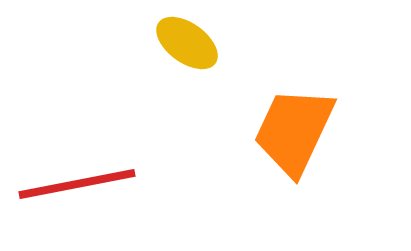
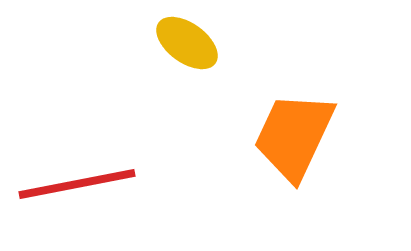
orange trapezoid: moved 5 px down
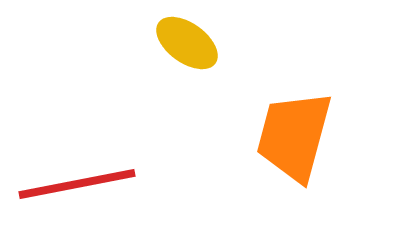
orange trapezoid: rotated 10 degrees counterclockwise
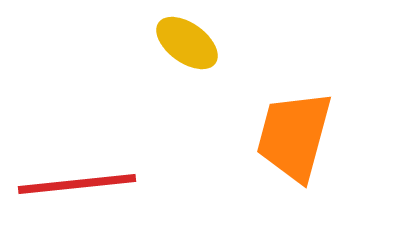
red line: rotated 5 degrees clockwise
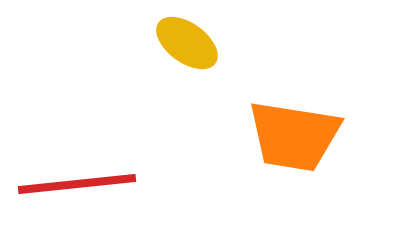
orange trapezoid: rotated 96 degrees counterclockwise
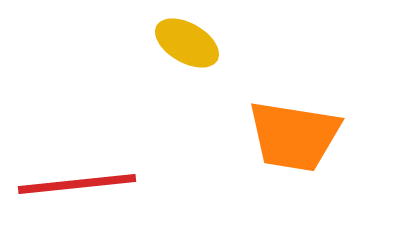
yellow ellipse: rotated 6 degrees counterclockwise
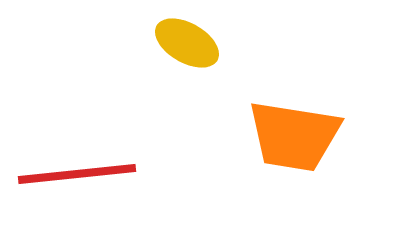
red line: moved 10 px up
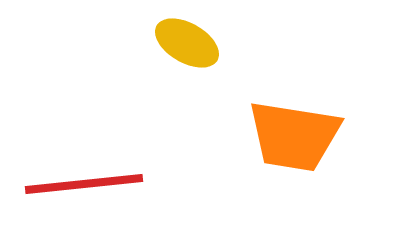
red line: moved 7 px right, 10 px down
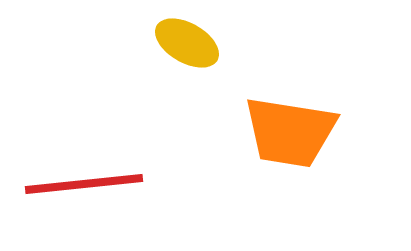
orange trapezoid: moved 4 px left, 4 px up
